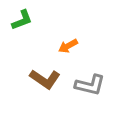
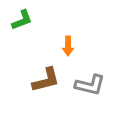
orange arrow: rotated 60 degrees counterclockwise
brown L-shape: moved 1 px right, 1 px down; rotated 48 degrees counterclockwise
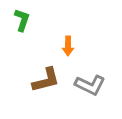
green L-shape: rotated 50 degrees counterclockwise
gray L-shape: rotated 12 degrees clockwise
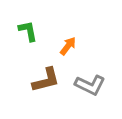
green L-shape: moved 6 px right, 11 px down; rotated 30 degrees counterclockwise
orange arrow: rotated 144 degrees counterclockwise
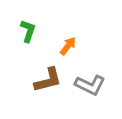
green L-shape: rotated 30 degrees clockwise
brown L-shape: moved 2 px right
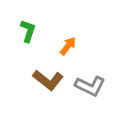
brown L-shape: rotated 52 degrees clockwise
gray L-shape: moved 1 px down
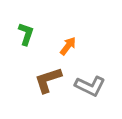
green L-shape: moved 2 px left, 3 px down
brown L-shape: rotated 124 degrees clockwise
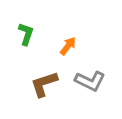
brown L-shape: moved 4 px left, 4 px down
gray L-shape: moved 5 px up
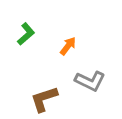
green L-shape: rotated 30 degrees clockwise
brown L-shape: moved 15 px down
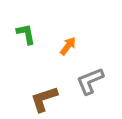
green L-shape: rotated 60 degrees counterclockwise
gray L-shape: rotated 132 degrees clockwise
